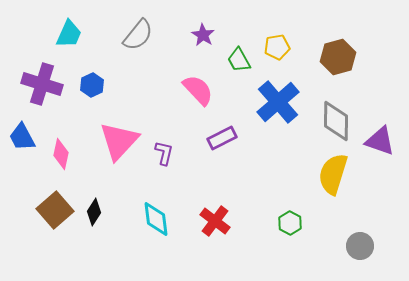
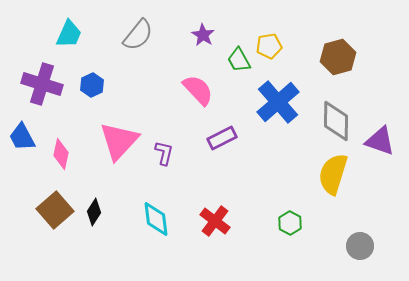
yellow pentagon: moved 8 px left, 1 px up
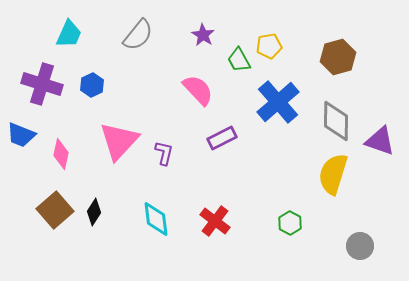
blue trapezoid: moved 1 px left, 2 px up; rotated 40 degrees counterclockwise
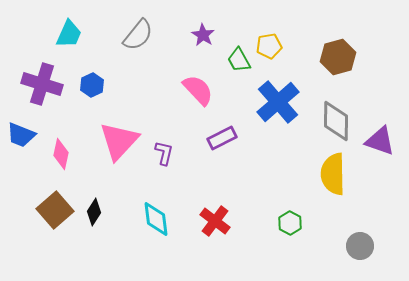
yellow semicircle: rotated 18 degrees counterclockwise
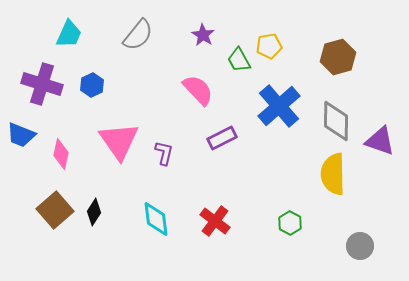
blue cross: moved 1 px right, 4 px down
pink triangle: rotated 18 degrees counterclockwise
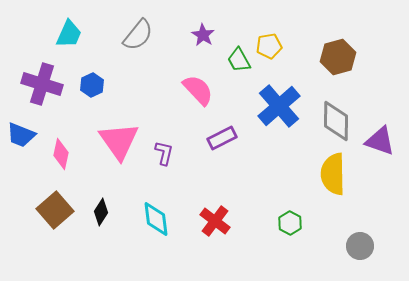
black diamond: moved 7 px right
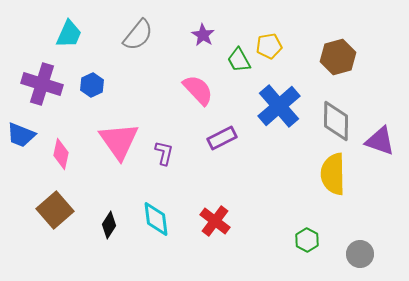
black diamond: moved 8 px right, 13 px down
green hexagon: moved 17 px right, 17 px down
gray circle: moved 8 px down
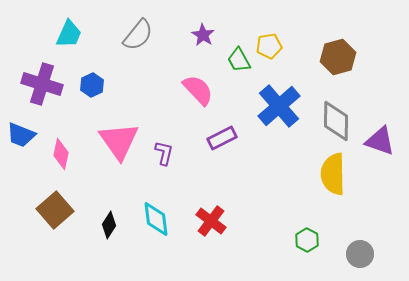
red cross: moved 4 px left
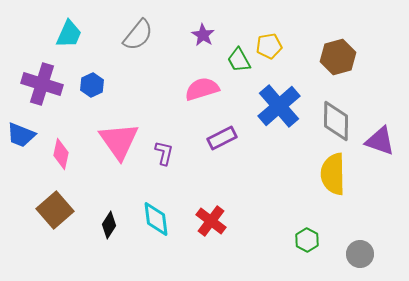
pink semicircle: moved 4 px right, 1 px up; rotated 64 degrees counterclockwise
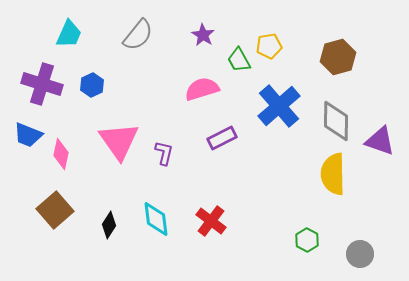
blue trapezoid: moved 7 px right
